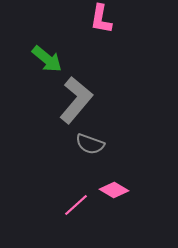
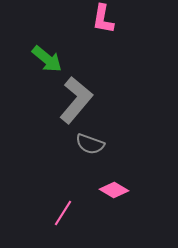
pink L-shape: moved 2 px right
pink line: moved 13 px left, 8 px down; rotated 16 degrees counterclockwise
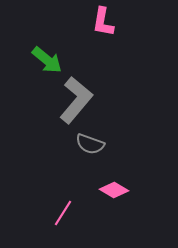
pink L-shape: moved 3 px down
green arrow: moved 1 px down
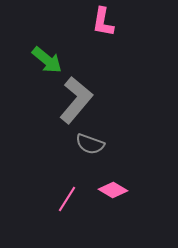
pink diamond: moved 1 px left
pink line: moved 4 px right, 14 px up
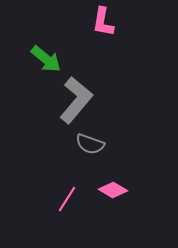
green arrow: moved 1 px left, 1 px up
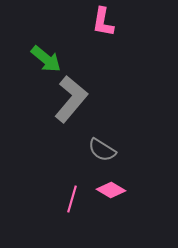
gray L-shape: moved 5 px left, 1 px up
gray semicircle: moved 12 px right, 6 px down; rotated 12 degrees clockwise
pink diamond: moved 2 px left
pink line: moved 5 px right; rotated 16 degrees counterclockwise
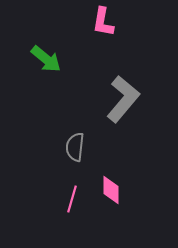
gray L-shape: moved 52 px right
gray semicircle: moved 27 px left, 3 px up; rotated 64 degrees clockwise
pink diamond: rotated 60 degrees clockwise
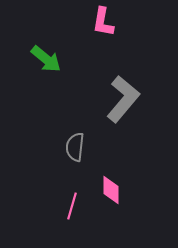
pink line: moved 7 px down
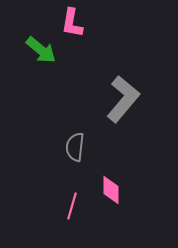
pink L-shape: moved 31 px left, 1 px down
green arrow: moved 5 px left, 9 px up
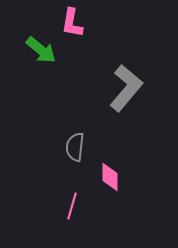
gray L-shape: moved 3 px right, 11 px up
pink diamond: moved 1 px left, 13 px up
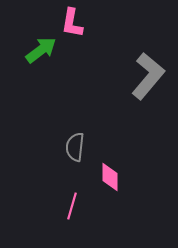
green arrow: rotated 76 degrees counterclockwise
gray L-shape: moved 22 px right, 12 px up
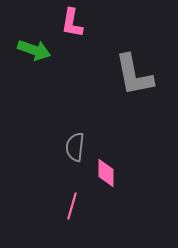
green arrow: moved 7 px left; rotated 56 degrees clockwise
gray L-shape: moved 14 px left, 1 px up; rotated 129 degrees clockwise
pink diamond: moved 4 px left, 4 px up
